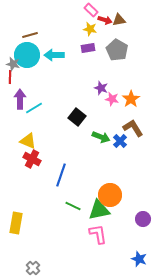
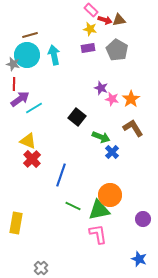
cyan arrow: rotated 78 degrees clockwise
red line: moved 4 px right, 7 px down
purple arrow: rotated 54 degrees clockwise
blue cross: moved 8 px left, 11 px down
red cross: rotated 18 degrees clockwise
gray cross: moved 8 px right
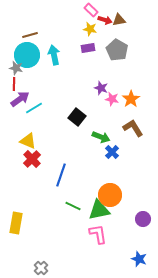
gray star: moved 3 px right, 4 px down
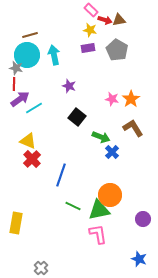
yellow star: moved 1 px down
purple star: moved 32 px left, 2 px up
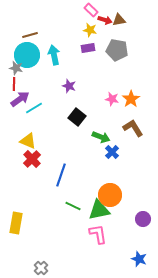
gray pentagon: rotated 20 degrees counterclockwise
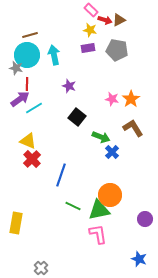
brown triangle: rotated 16 degrees counterclockwise
red line: moved 13 px right
purple circle: moved 2 px right
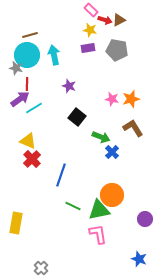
orange star: rotated 18 degrees clockwise
orange circle: moved 2 px right
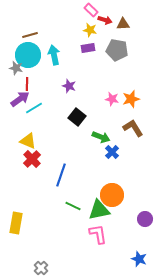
brown triangle: moved 4 px right, 4 px down; rotated 24 degrees clockwise
cyan circle: moved 1 px right
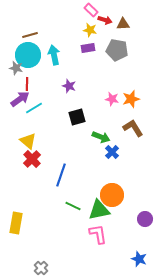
black square: rotated 36 degrees clockwise
yellow triangle: rotated 18 degrees clockwise
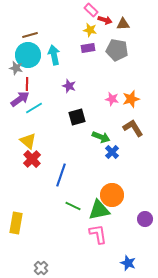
blue star: moved 11 px left, 4 px down
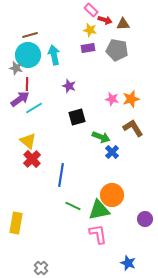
blue line: rotated 10 degrees counterclockwise
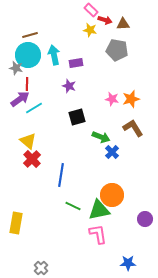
purple rectangle: moved 12 px left, 15 px down
blue star: rotated 21 degrees counterclockwise
